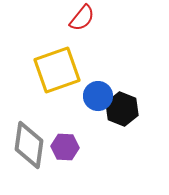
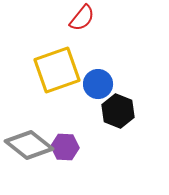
blue circle: moved 12 px up
black hexagon: moved 4 px left, 2 px down
gray diamond: rotated 60 degrees counterclockwise
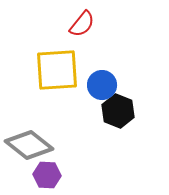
red semicircle: moved 6 px down
yellow square: rotated 15 degrees clockwise
blue circle: moved 4 px right, 1 px down
purple hexagon: moved 18 px left, 28 px down
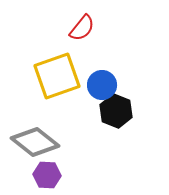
red semicircle: moved 4 px down
yellow square: moved 6 px down; rotated 15 degrees counterclockwise
black hexagon: moved 2 px left
gray diamond: moved 6 px right, 3 px up
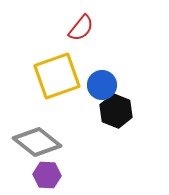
red semicircle: moved 1 px left
gray diamond: moved 2 px right
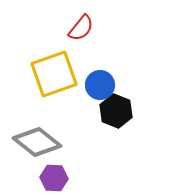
yellow square: moved 3 px left, 2 px up
blue circle: moved 2 px left
purple hexagon: moved 7 px right, 3 px down
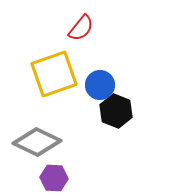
gray diamond: rotated 12 degrees counterclockwise
